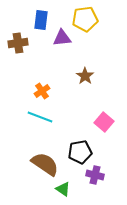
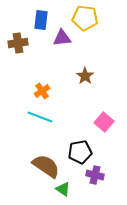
yellow pentagon: moved 1 px up; rotated 15 degrees clockwise
brown semicircle: moved 1 px right, 2 px down
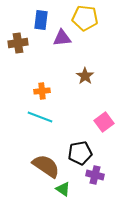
orange cross: rotated 28 degrees clockwise
pink square: rotated 12 degrees clockwise
black pentagon: moved 1 px down
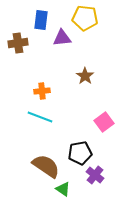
purple cross: rotated 24 degrees clockwise
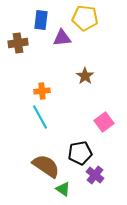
cyan line: rotated 40 degrees clockwise
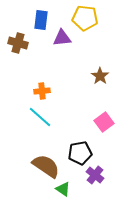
brown cross: rotated 24 degrees clockwise
brown star: moved 15 px right
cyan line: rotated 20 degrees counterclockwise
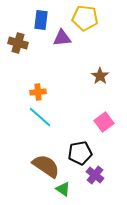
orange cross: moved 4 px left, 1 px down
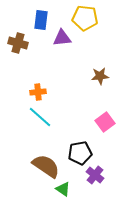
brown star: rotated 30 degrees clockwise
pink square: moved 1 px right
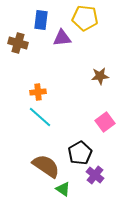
black pentagon: rotated 20 degrees counterclockwise
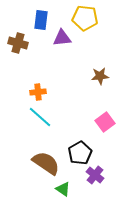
brown semicircle: moved 3 px up
